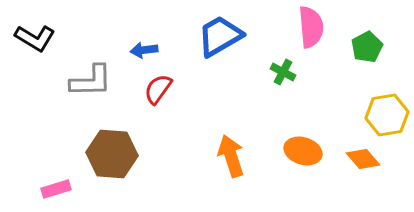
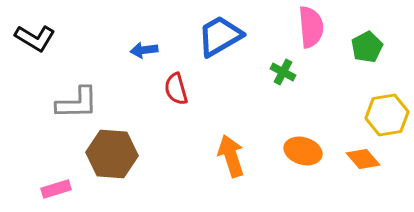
gray L-shape: moved 14 px left, 22 px down
red semicircle: moved 18 px right; rotated 52 degrees counterclockwise
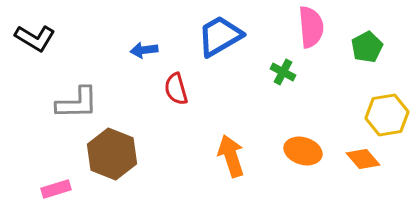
brown hexagon: rotated 18 degrees clockwise
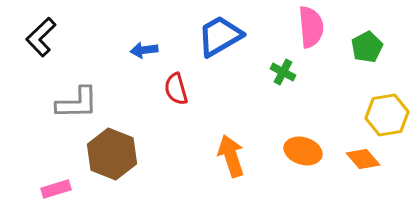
black L-shape: moved 6 px right, 1 px up; rotated 105 degrees clockwise
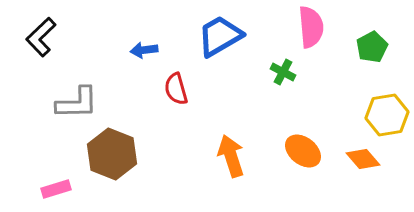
green pentagon: moved 5 px right
orange ellipse: rotated 21 degrees clockwise
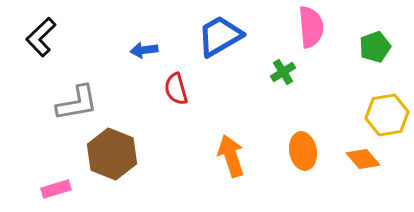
green pentagon: moved 3 px right; rotated 8 degrees clockwise
green cross: rotated 30 degrees clockwise
gray L-shape: rotated 9 degrees counterclockwise
orange ellipse: rotated 42 degrees clockwise
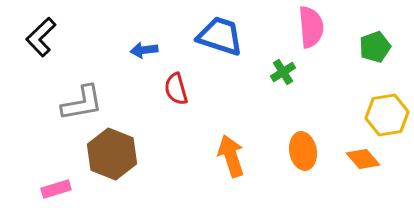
blue trapezoid: rotated 48 degrees clockwise
gray L-shape: moved 5 px right
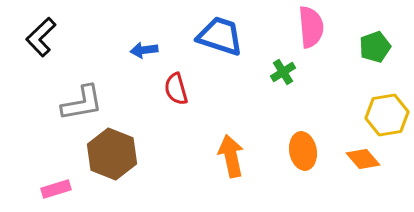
orange arrow: rotated 6 degrees clockwise
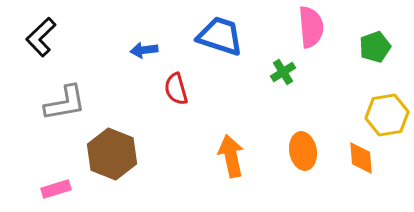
gray L-shape: moved 17 px left
orange diamond: moved 2 px left, 1 px up; rotated 36 degrees clockwise
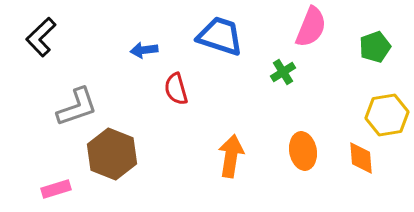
pink semicircle: rotated 27 degrees clockwise
gray L-shape: moved 12 px right, 4 px down; rotated 9 degrees counterclockwise
orange arrow: rotated 21 degrees clockwise
